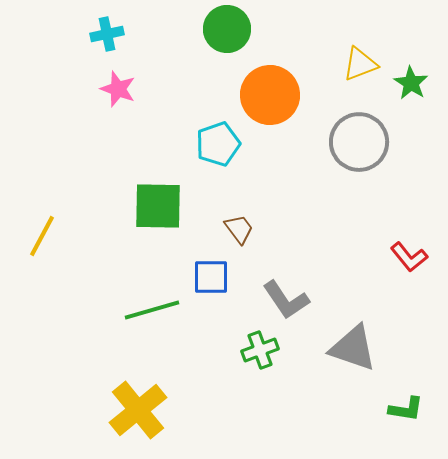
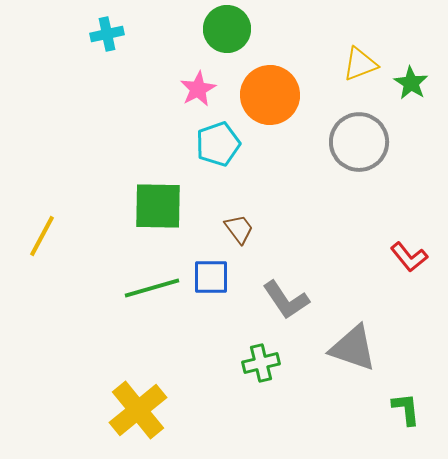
pink star: moved 80 px right; rotated 24 degrees clockwise
green line: moved 22 px up
green cross: moved 1 px right, 13 px down; rotated 6 degrees clockwise
green L-shape: rotated 105 degrees counterclockwise
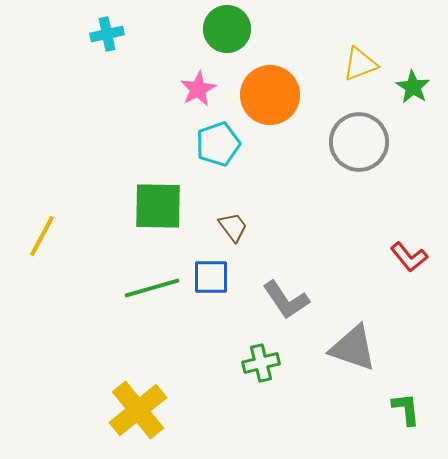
green star: moved 2 px right, 4 px down
brown trapezoid: moved 6 px left, 2 px up
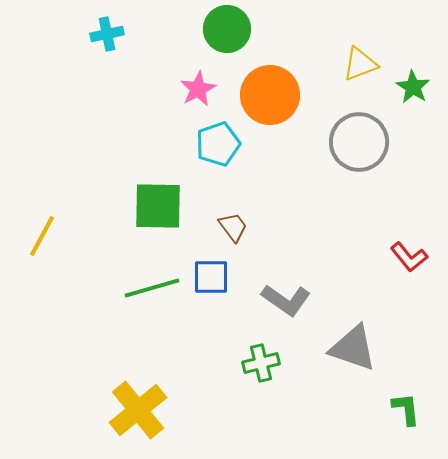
gray L-shape: rotated 21 degrees counterclockwise
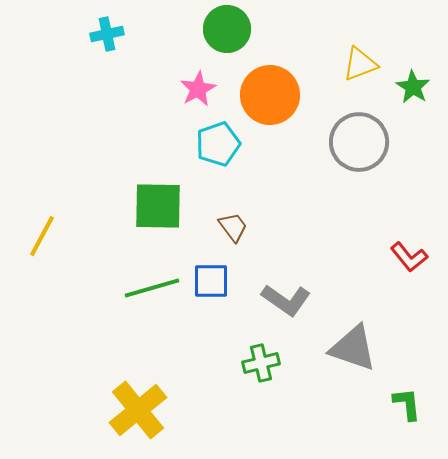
blue square: moved 4 px down
green L-shape: moved 1 px right, 5 px up
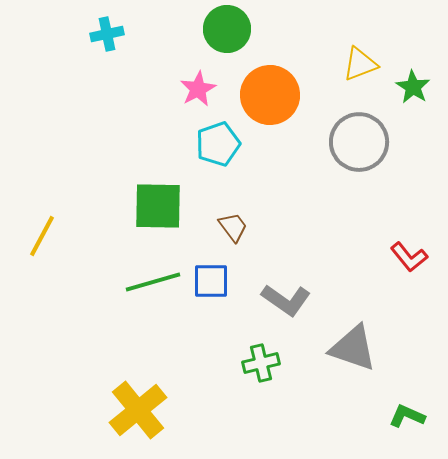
green line: moved 1 px right, 6 px up
green L-shape: moved 12 px down; rotated 60 degrees counterclockwise
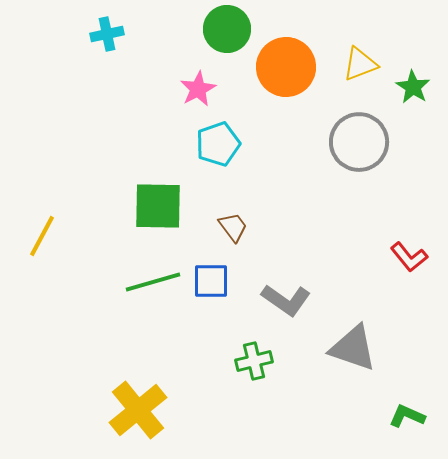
orange circle: moved 16 px right, 28 px up
green cross: moved 7 px left, 2 px up
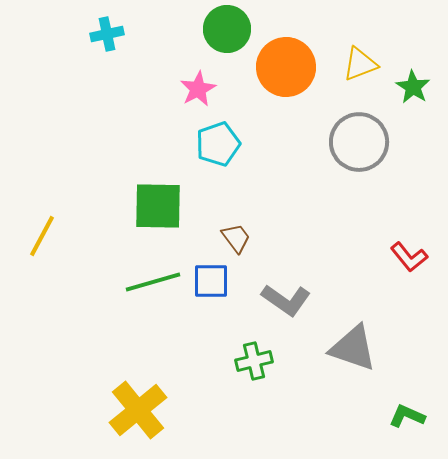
brown trapezoid: moved 3 px right, 11 px down
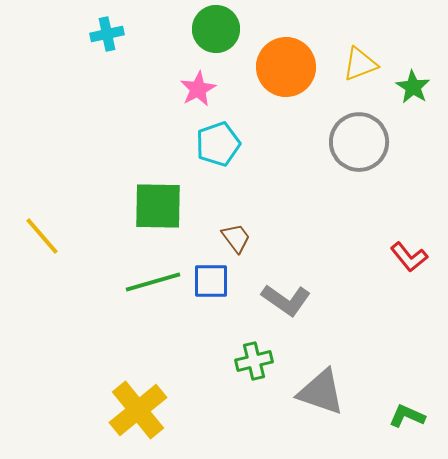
green circle: moved 11 px left
yellow line: rotated 69 degrees counterclockwise
gray triangle: moved 32 px left, 44 px down
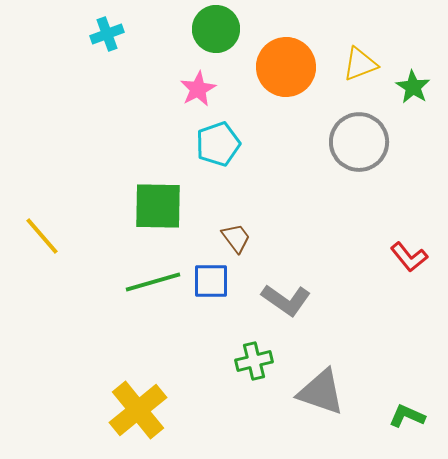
cyan cross: rotated 8 degrees counterclockwise
